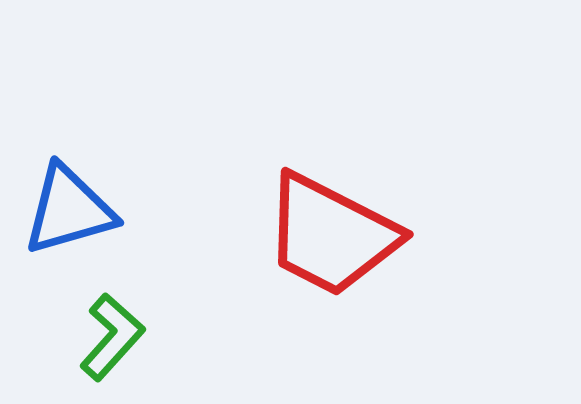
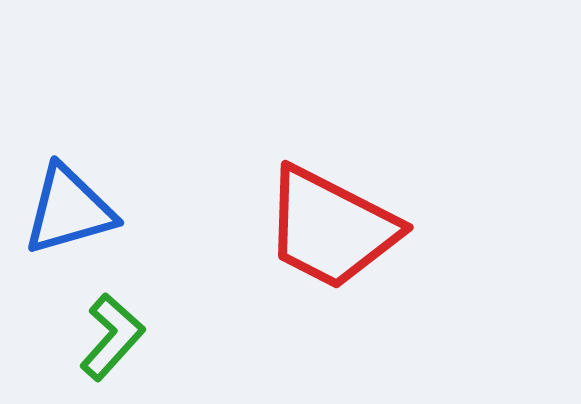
red trapezoid: moved 7 px up
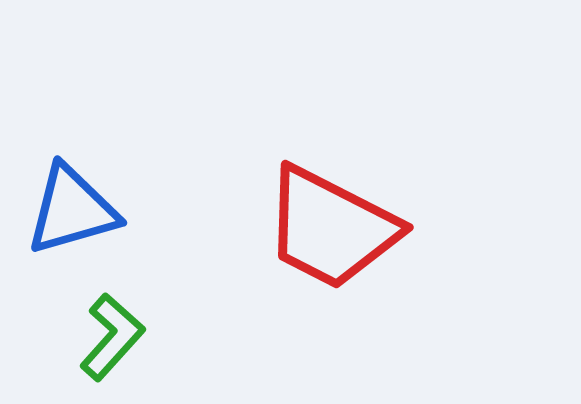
blue triangle: moved 3 px right
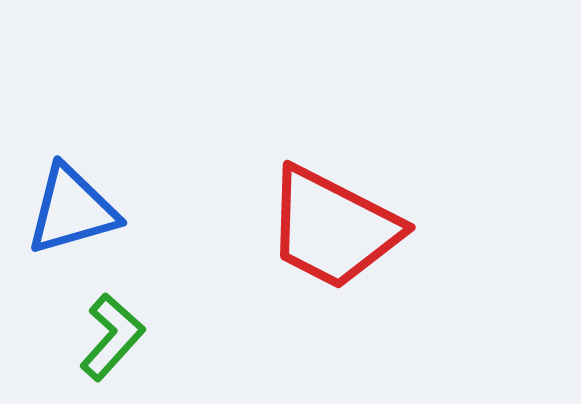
red trapezoid: moved 2 px right
